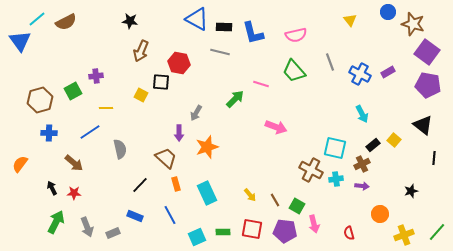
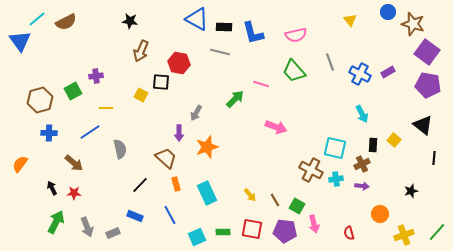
black rectangle at (373, 145): rotated 48 degrees counterclockwise
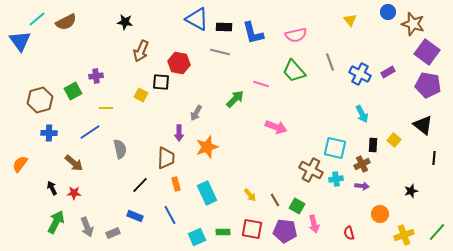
black star at (130, 21): moved 5 px left, 1 px down
brown trapezoid at (166, 158): rotated 50 degrees clockwise
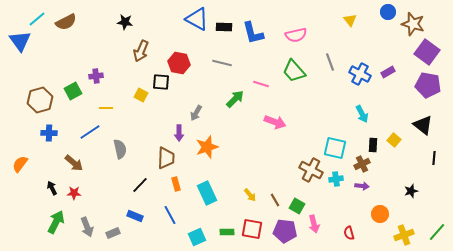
gray line at (220, 52): moved 2 px right, 11 px down
pink arrow at (276, 127): moved 1 px left, 5 px up
green rectangle at (223, 232): moved 4 px right
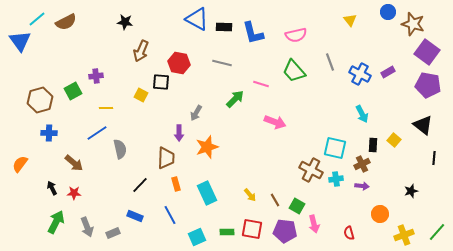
blue line at (90, 132): moved 7 px right, 1 px down
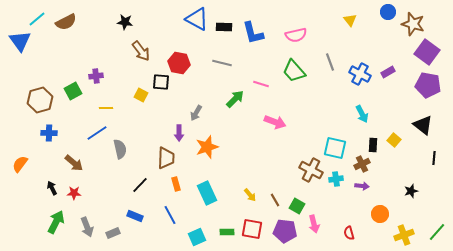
brown arrow at (141, 51): rotated 60 degrees counterclockwise
